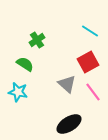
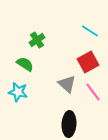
black ellipse: rotated 55 degrees counterclockwise
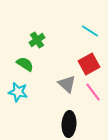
red square: moved 1 px right, 2 px down
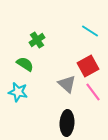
red square: moved 1 px left, 2 px down
black ellipse: moved 2 px left, 1 px up
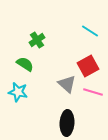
pink line: rotated 36 degrees counterclockwise
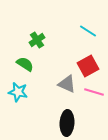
cyan line: moved 2 px left
gray triangle: rotated 18 degrees counterclockwise
pink line: moved 1 px right
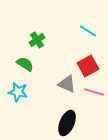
black ellipse: rotated 20 degrees clockwise
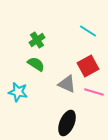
green semicircle: moved 11 px right
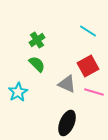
green semicircle: moved 1 px right; rotated 12 degrees clockwise
cyan star: rotated 30 degrees clockwise
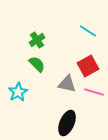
gray triangle: rotated 12 degrees counterclockwise
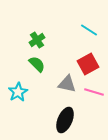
cyan line: moved 1 px right, 1 px up
red square: moved 2 px up
black ellipse: moved 2 px left, 3 px up
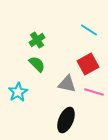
black ellipse: moved 1 px right
